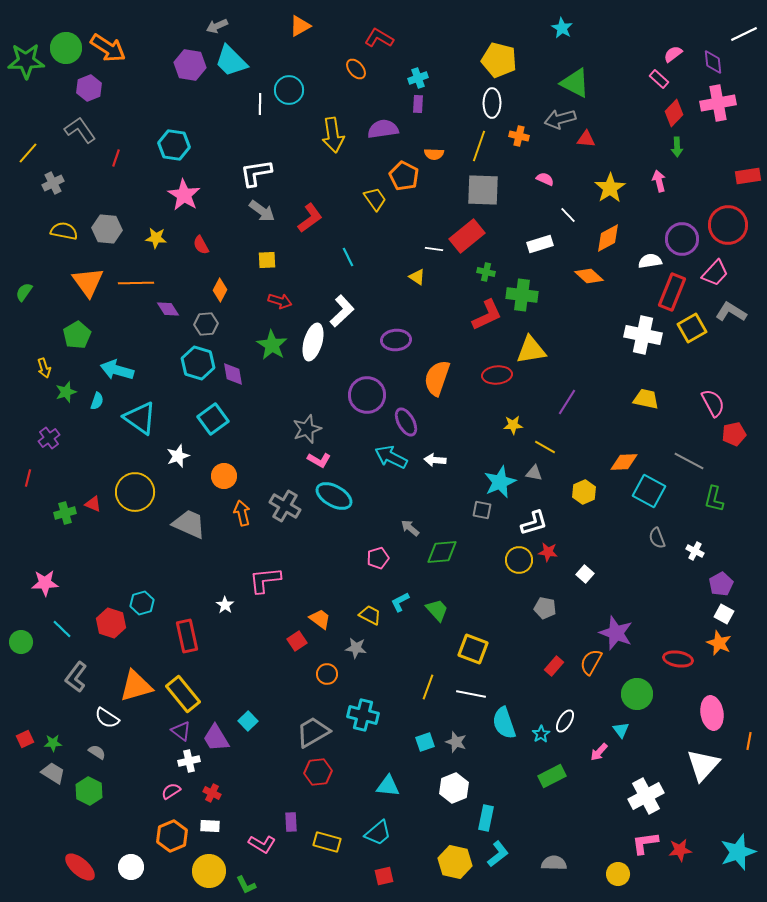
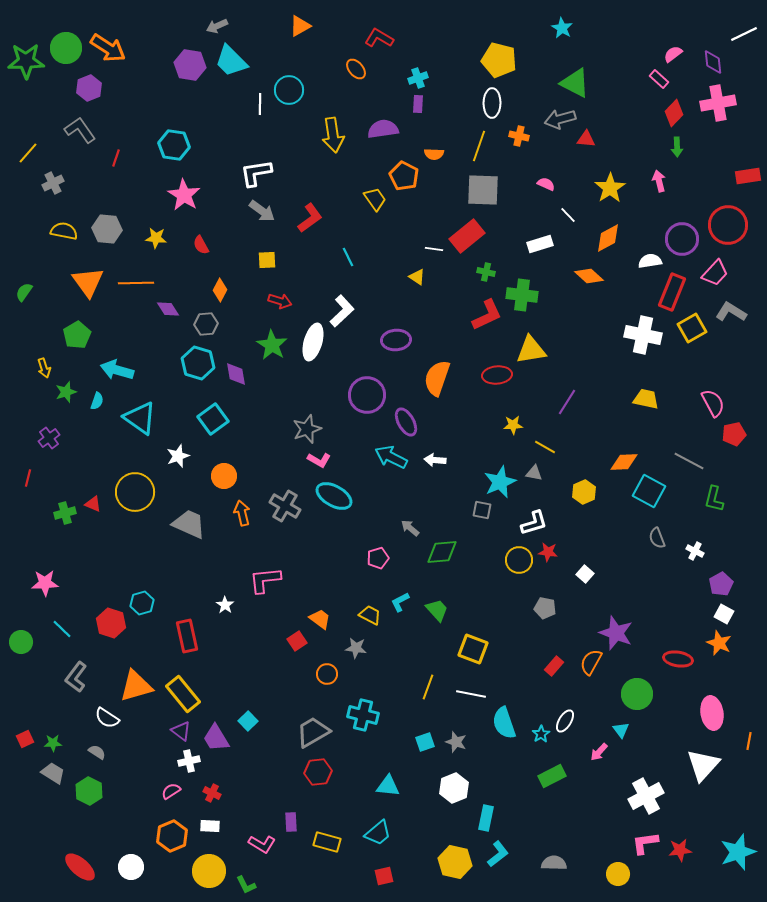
pink semicircle at (545, 179): moved 1 px right, 5 px down
purple diamond at (233, 374): moved 3 px right
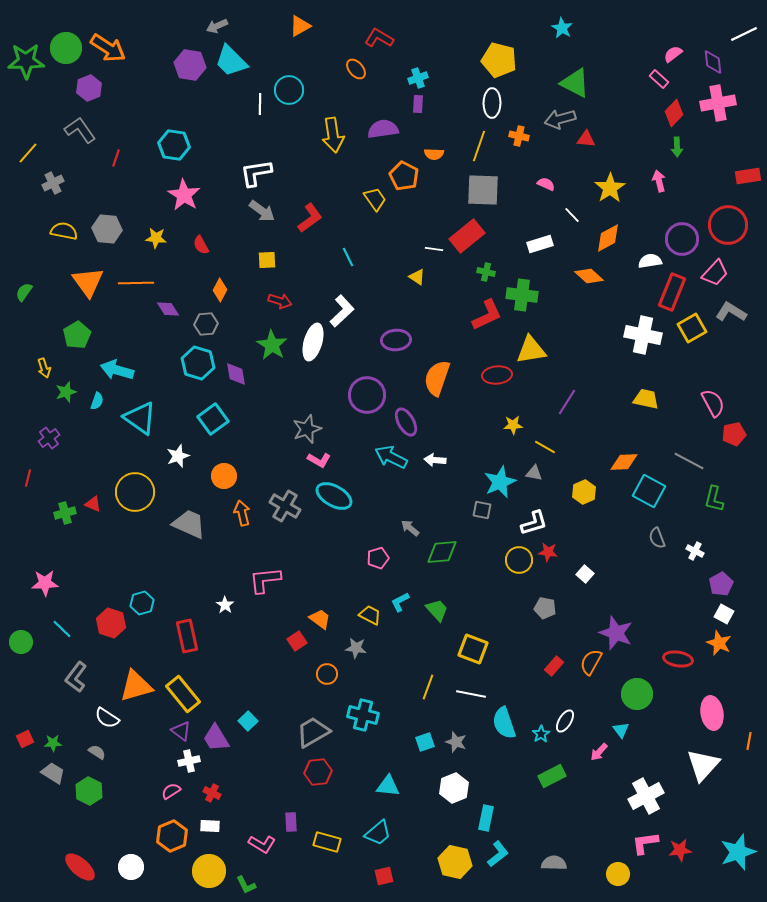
white line at (568, 215): moved 4 px right
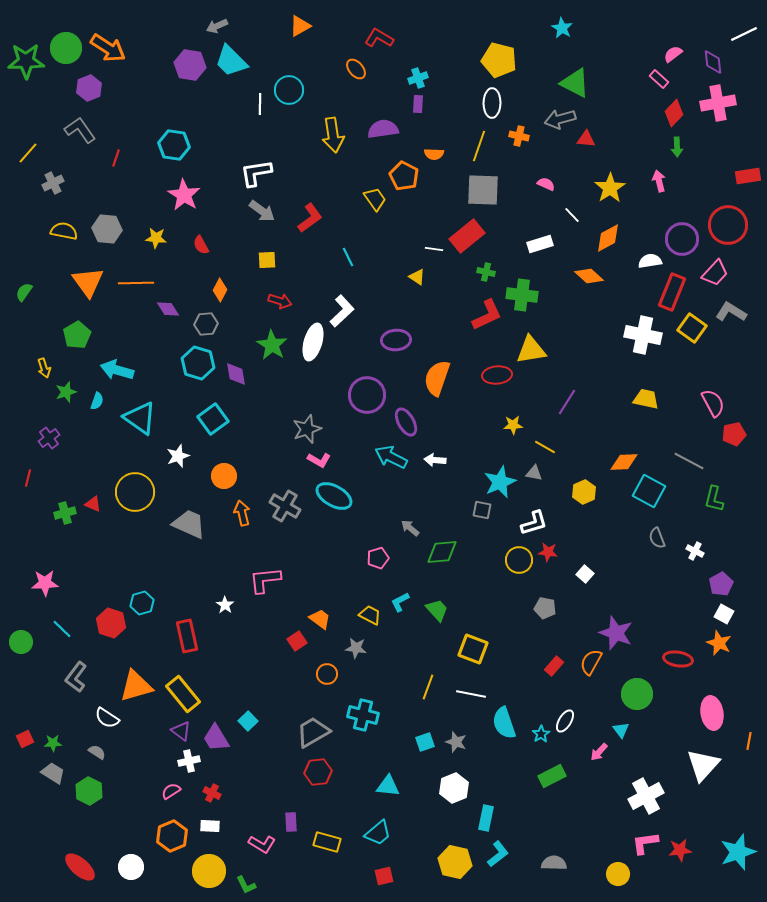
yellow square at (692, 328): rotated 24 degrees counterclockwise
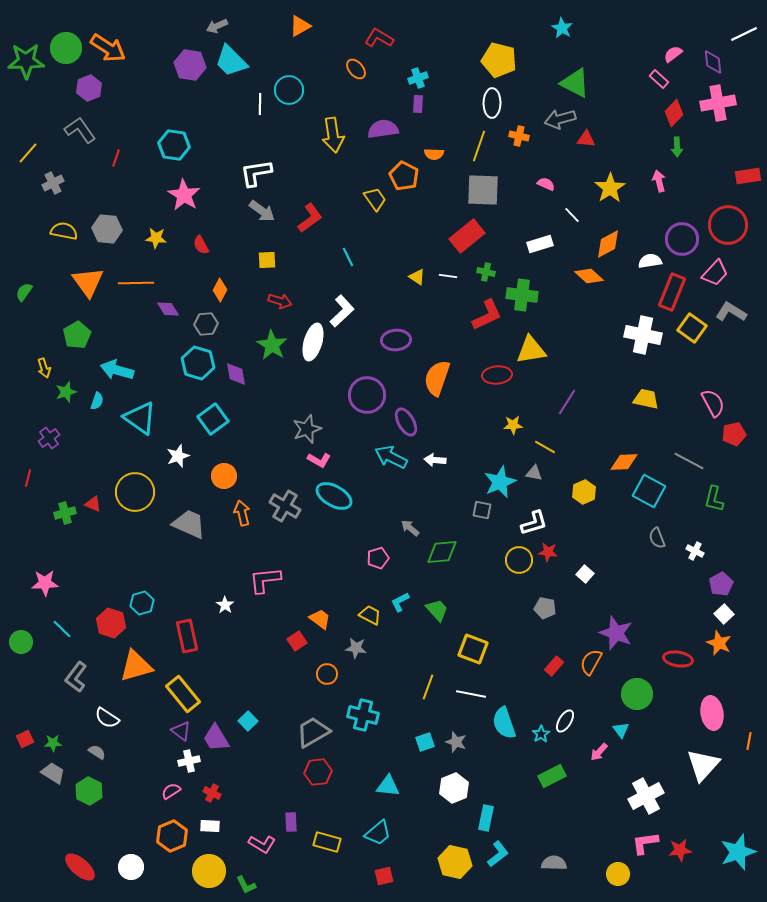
orange diamond at (608, 238): moved 6 px down
white line at (434, 249): moved 14 px right, 27 px down
white square at (724, 614): rotated 18 degrees clockwise
orange triangle at (136, 686): moved 20 px up
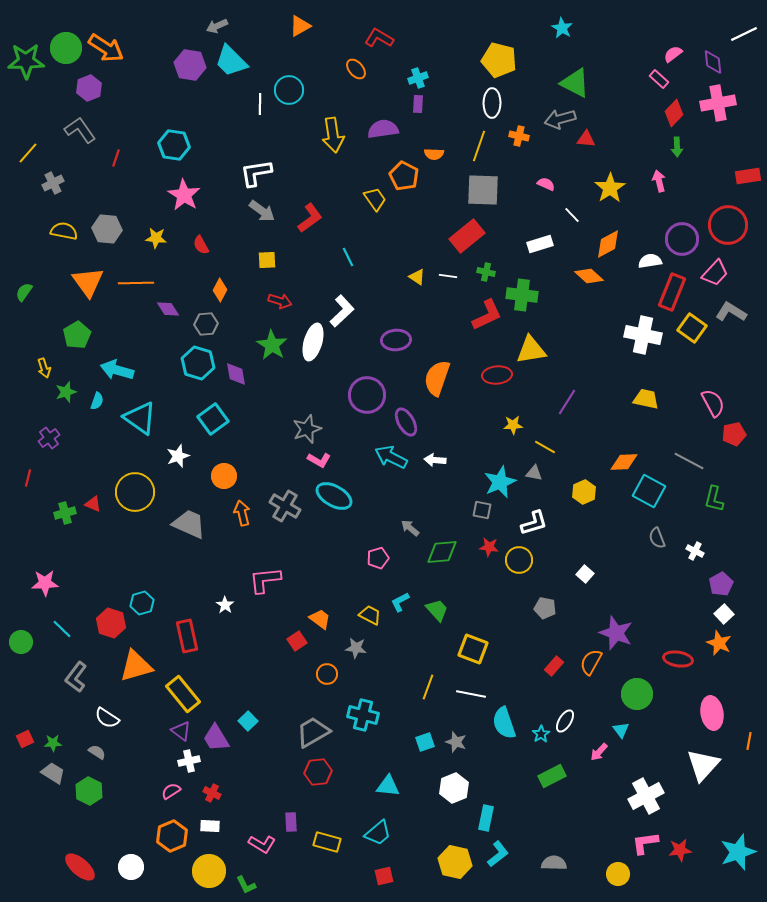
orange arrow at (108, 48): moved 2 px left
red star at (548, 552): moved 59 px left, 5 px up
